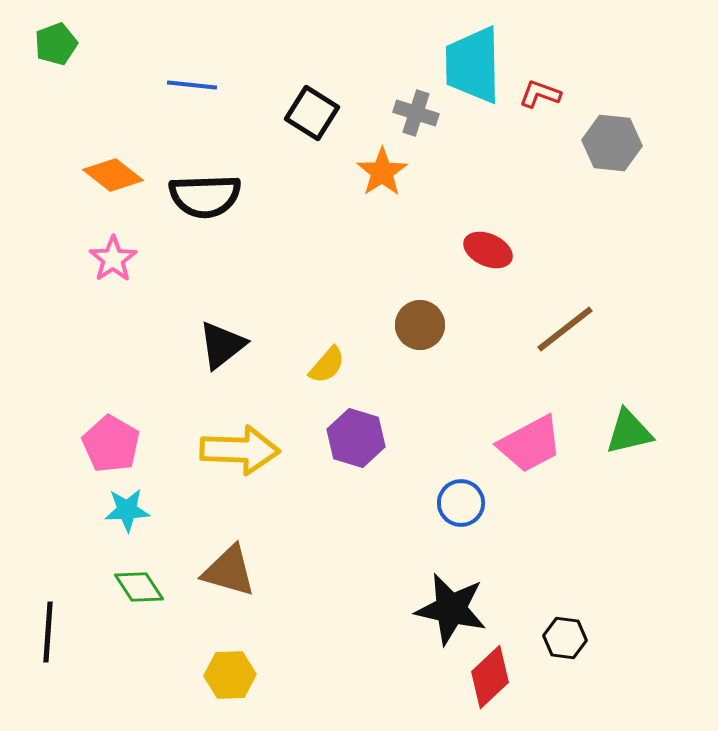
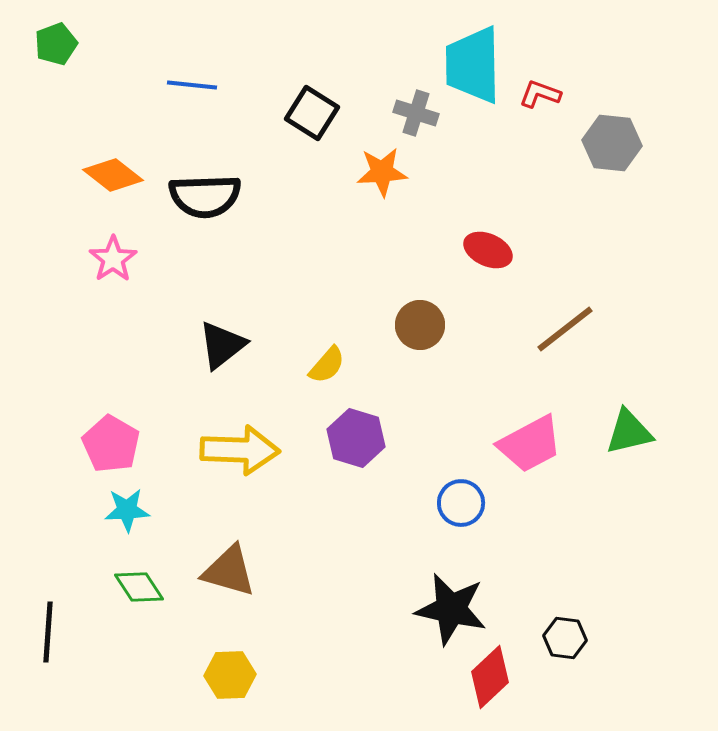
orange star: rotated 30 degrees clockwise
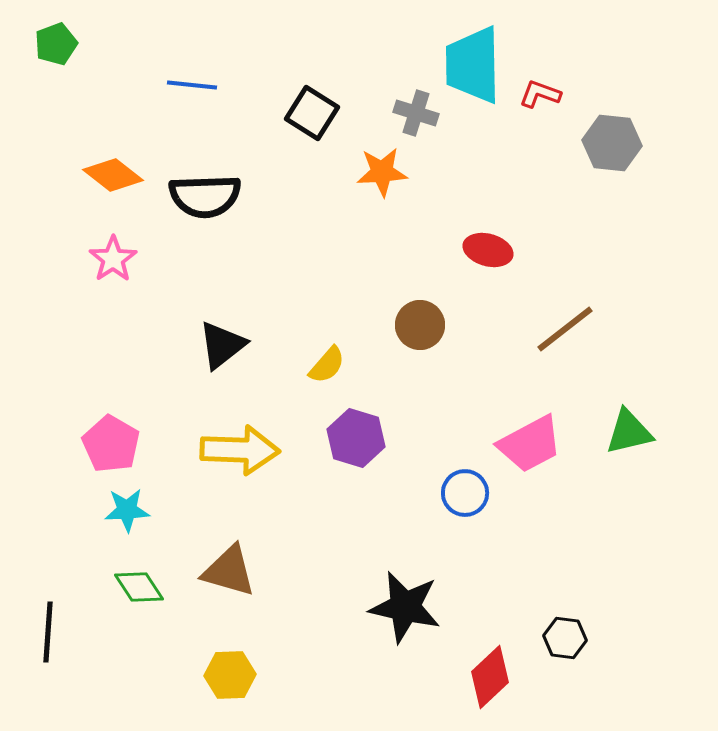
red ellipse: rotated 9 degrees counterclockwise
blue circle: moved 4 px right, 10 px up
black star: moved 46 px left, 2 px up
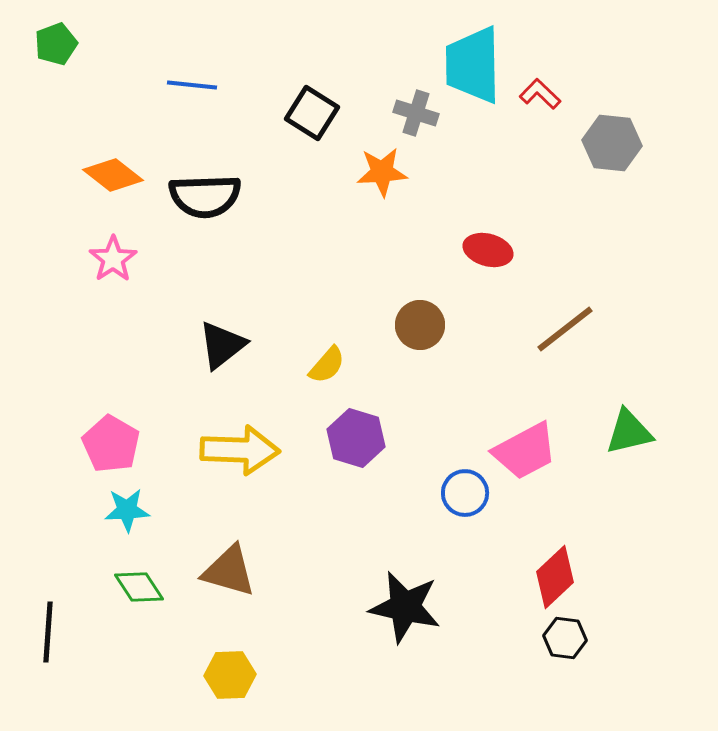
red L-shape: rotated 24 degrees clockwise
pink trapezoid: moved 5 px left, 7 px down
red diamond: moved 65 px right, 100 px up
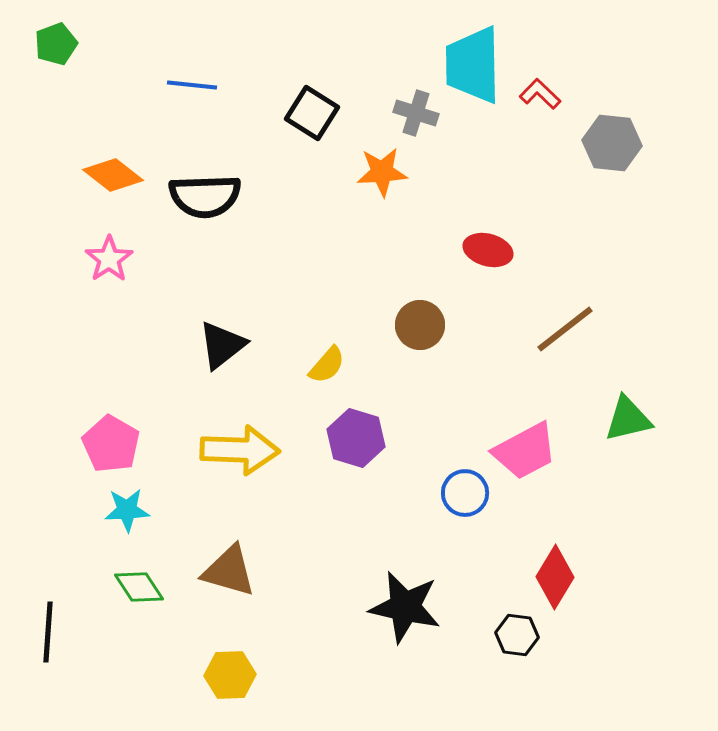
pink star: moved 4 px left
green triangle: moved 1 px left, 13 px up
red diamond: rotated 16 degrees counterclockwise
black hexagon: moved 48 px left, 3 px up
